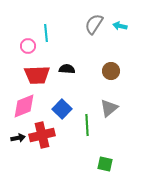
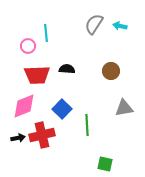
gray triangle: moved 15 px right; rotated 30 degrees clockwise
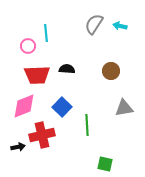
blue square: moved 2 px up
black arrow: moved 9 px down
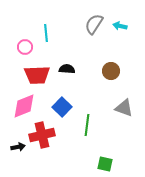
pink circle: moved 3 px left, 1 px down
gray triangle: rotated 30 degrees clockwise
green line: rotated 10 degrees clockwise
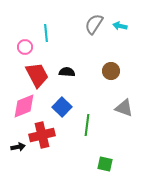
black semicircle: moved 3 px down
red trapezoid: rotated 116 degrees counterclockwise
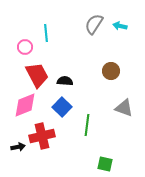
black semicircle: moved 2 px left, 9 px down
pink diamond: moved 1 px right, 1 px up
red cross: moved 1 px down
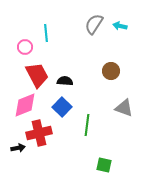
red cross: moved 3 px left, 3 px up
black arrow: moved 1 px down
green square: moved 1 px left, 1 px down
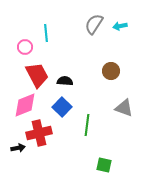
cyan arrow: rotated 24 degrees counterclockwise
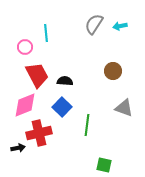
brown circle: moved 2 px right
